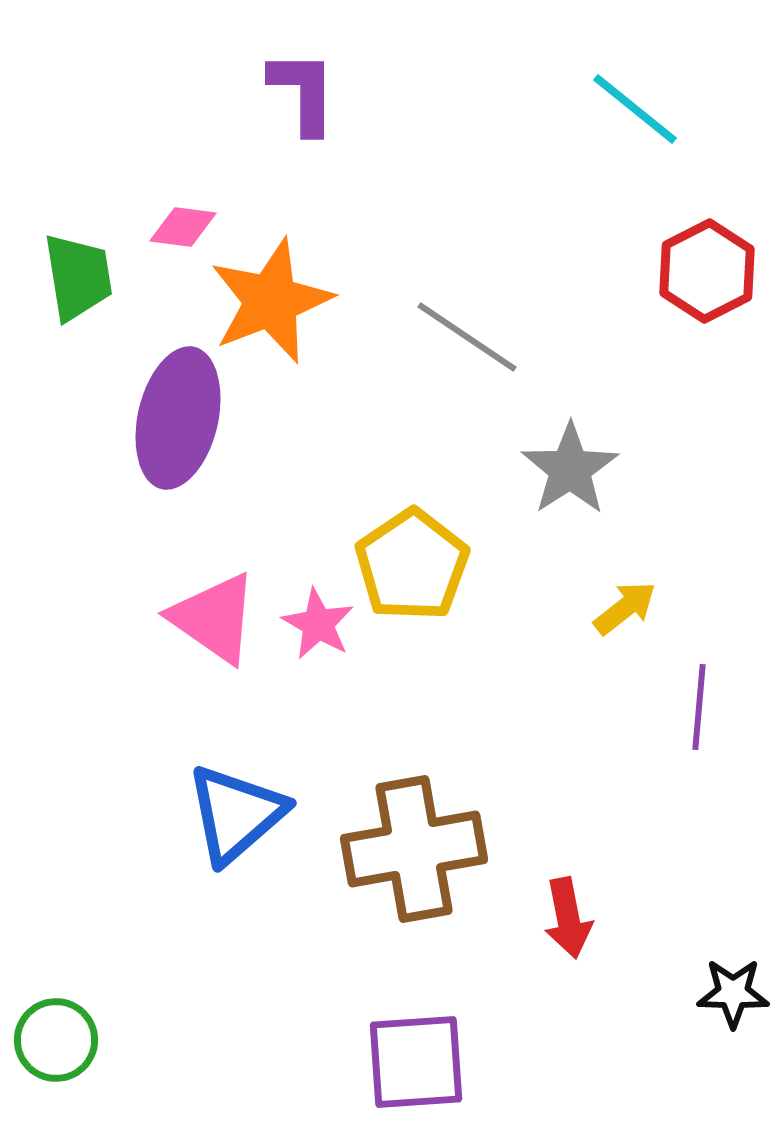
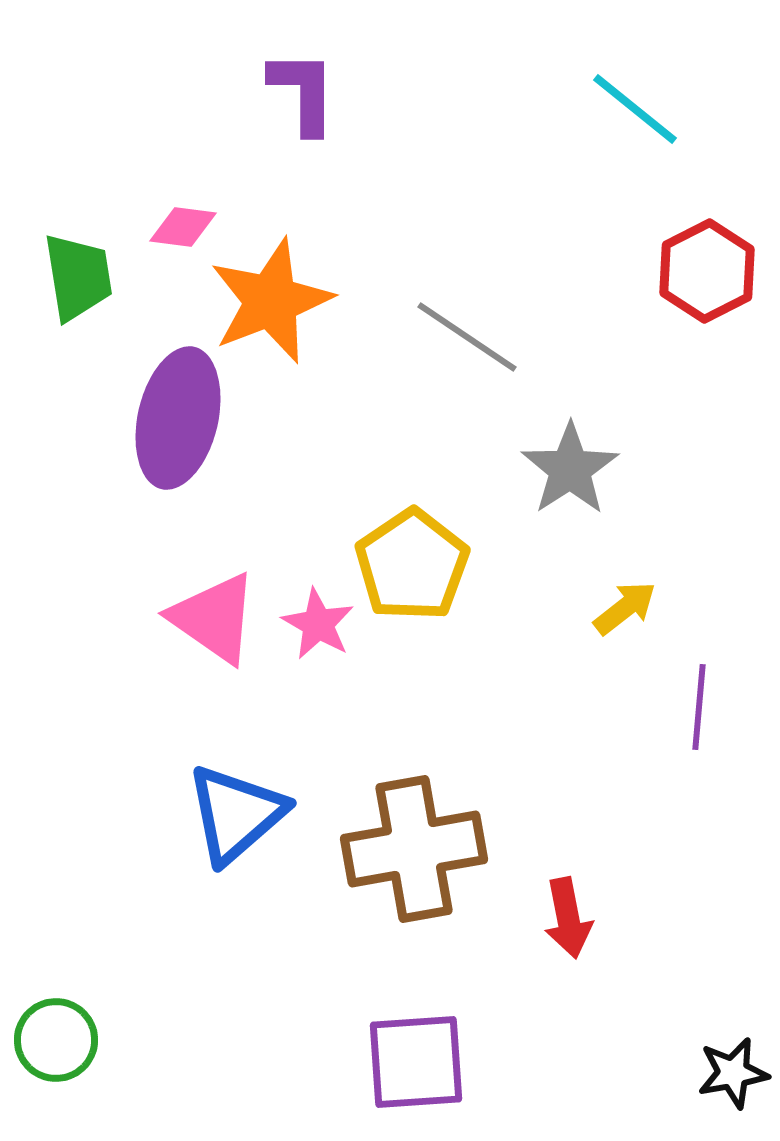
black star: moved 80 px down; rotated 12 degrees counterclockwise
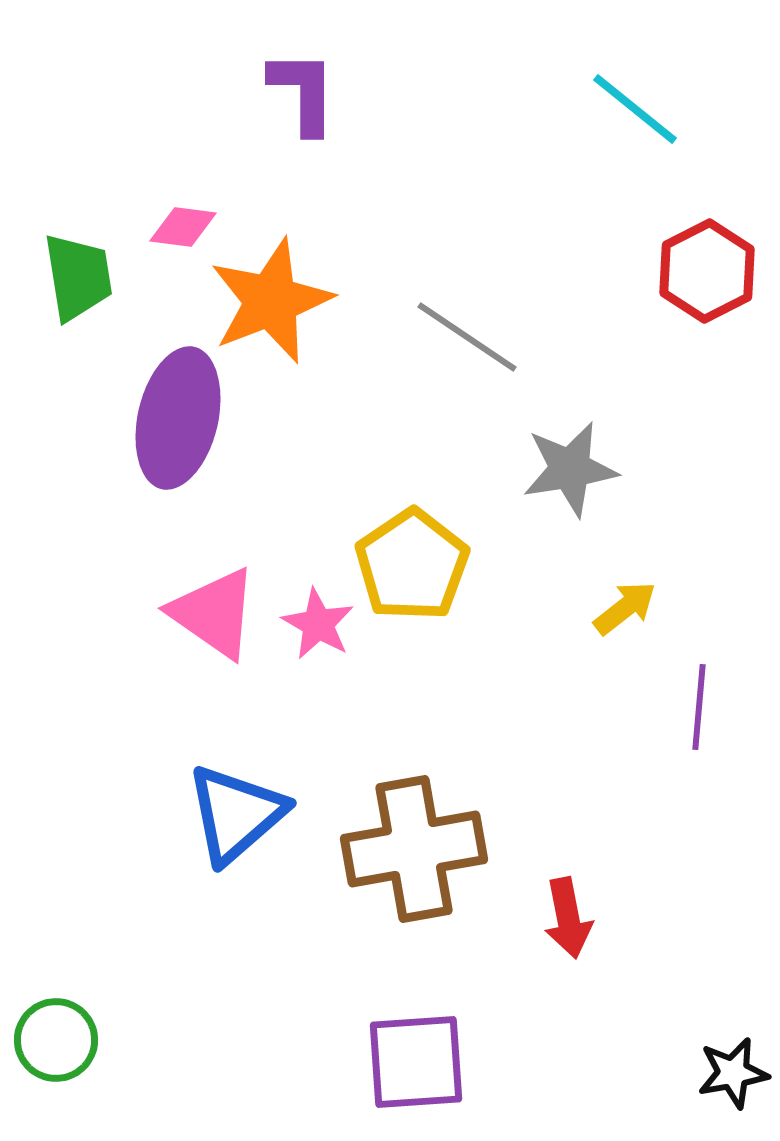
gray star: rotated 24 degrees clockwise
pink triangle: moved 5 px up
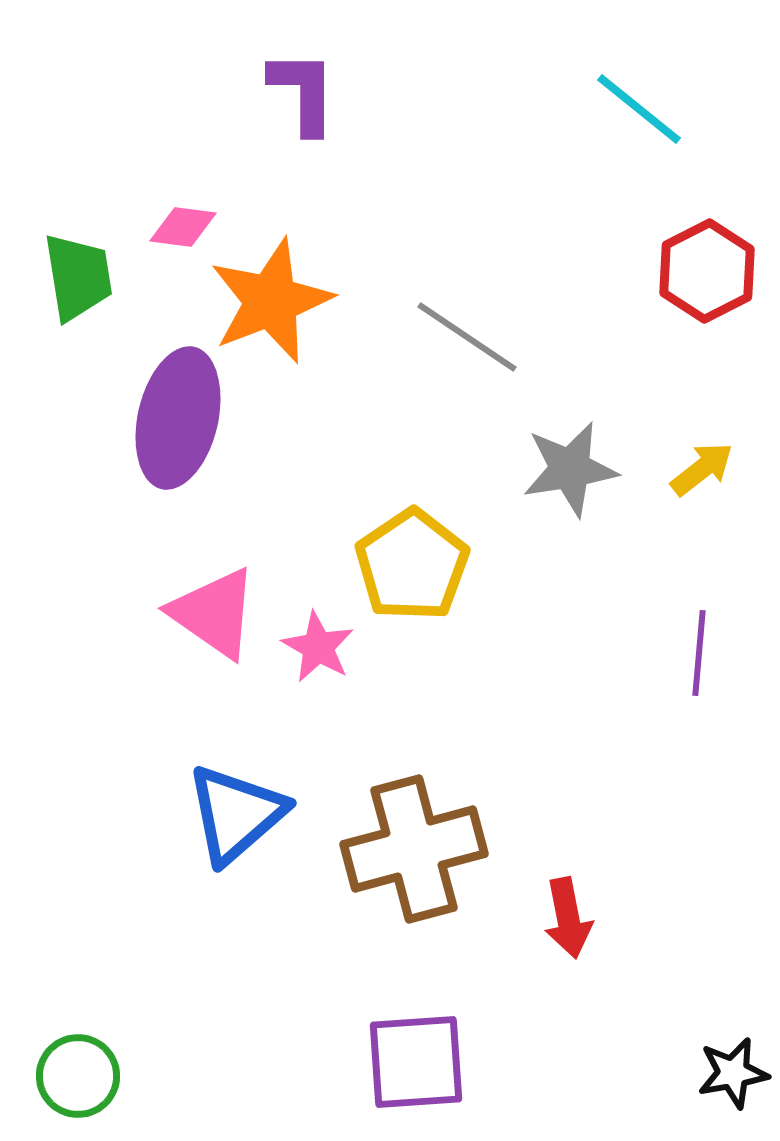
cyan line: moved 4 px right
yellow arrow: moved 77 px right, 139 px up
pink star: moved 23 px down
purple line: moved 54 px up
brown cross: rotated 5 degrees counterclockwise
green circle: moved 22 px right, 36 px down
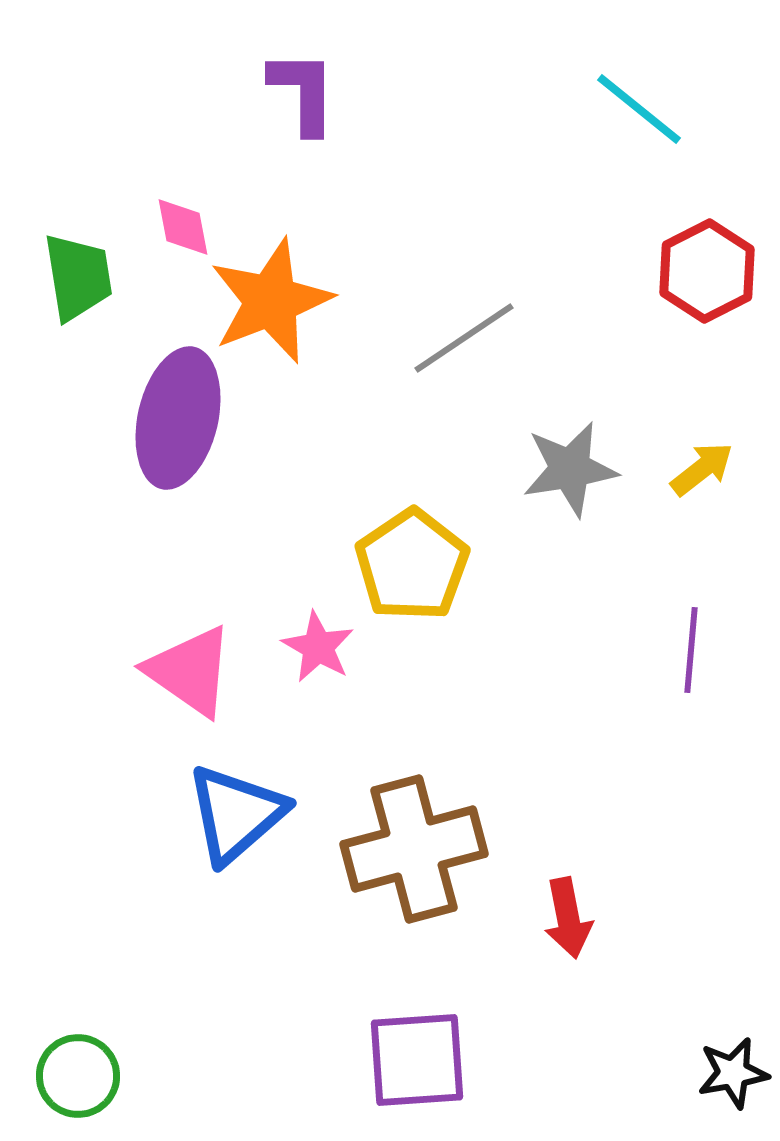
pink diamond: rotated 72 degrees clockwise
gray line: moved 3 px left, 1 px down; rotated 68 degrees counterclockwise
pink triangle: moved 24 px left, 58 px down
purple line: moved 8 px left, 3 px up
purple square: moved 1 px right, 2 px up
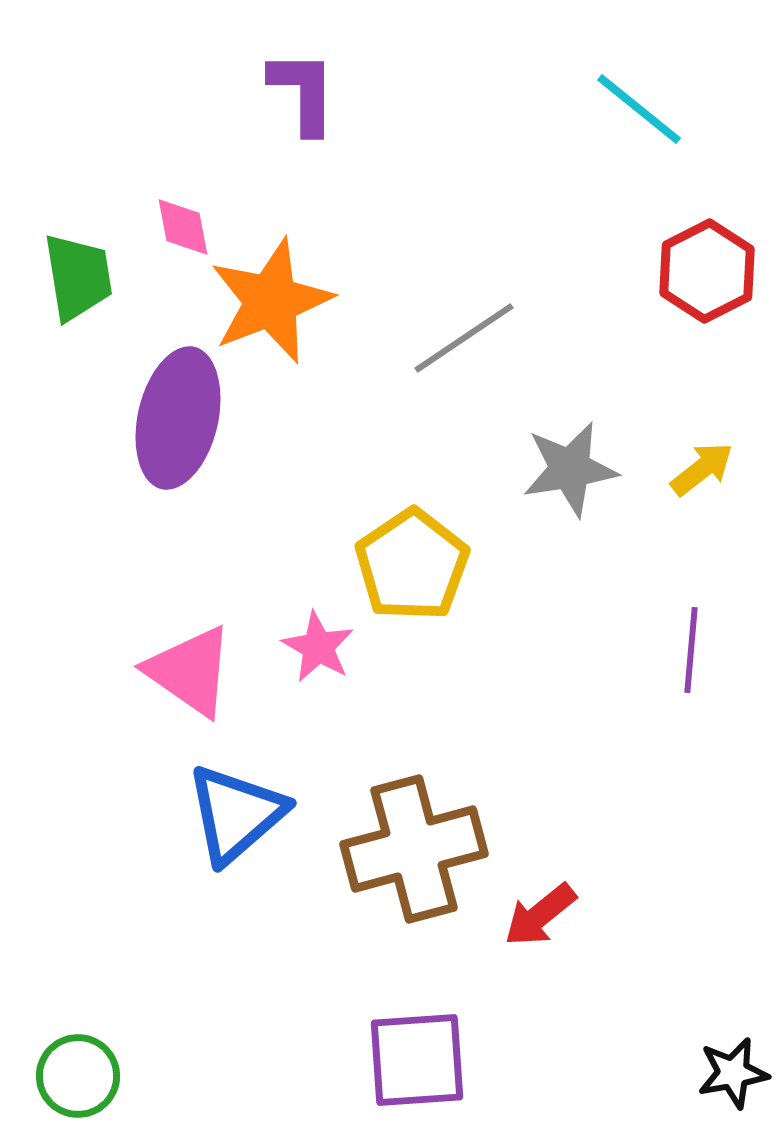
red arrow: moved 28 px left, 3 px up; rotated 62 degrees clockwise
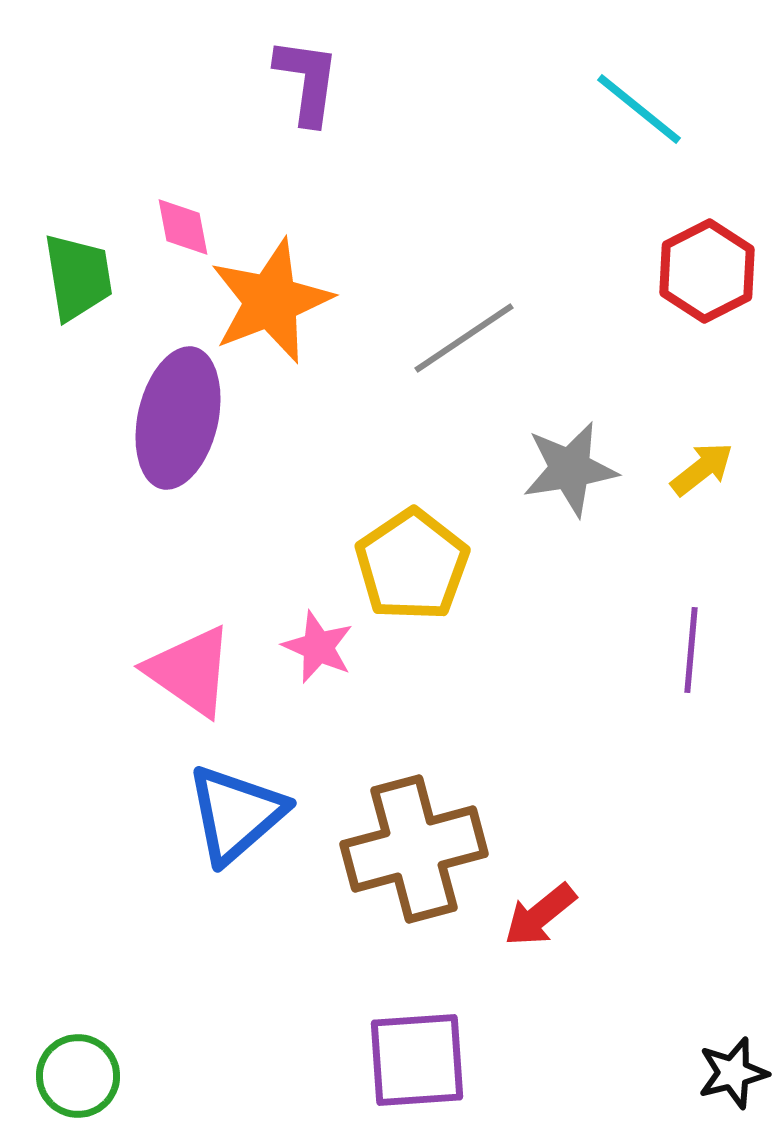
purple L-shape: moved 4 px right, 11 px up; rotated 8 degrees clockwise
pink star: rotated 6 degrees counterclockwise
black star: rotated 4 degrees counterclockwise
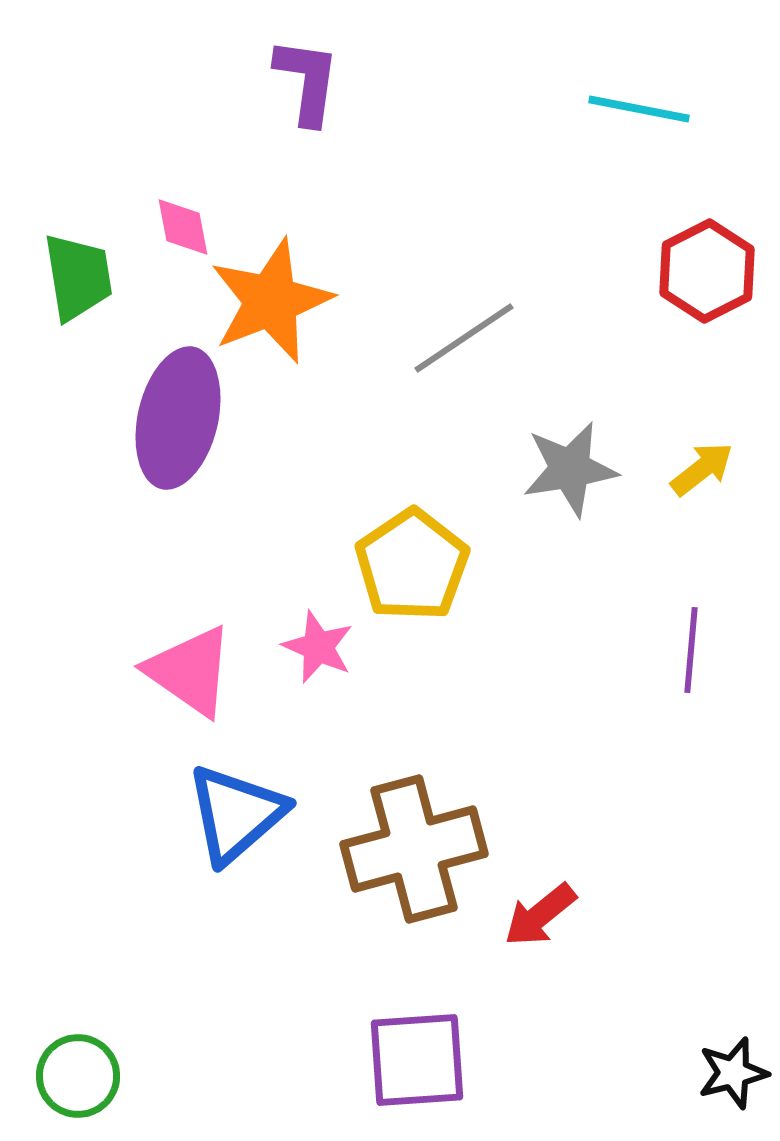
cyan line: rotated 28 degrees counterclockwise
